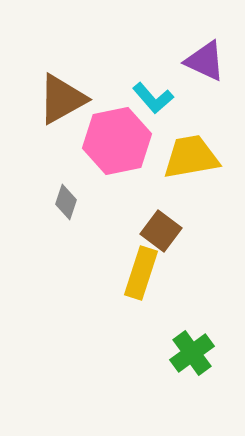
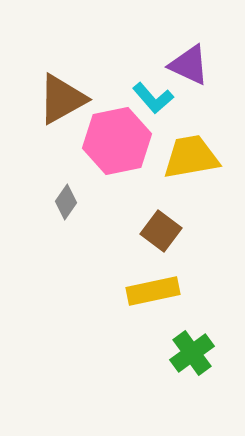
purple triangle: moved 16 px left, 4 px down
gray diamond: rotated 16 degrees clockwise
yellow rectangle: moved 12 px right, 18 px down; rotated 60 degrees clockwise
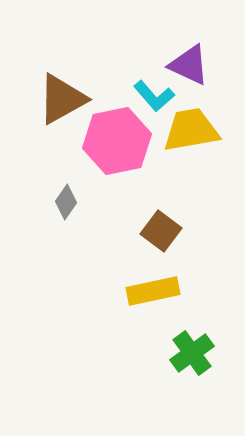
cyan L-shape: moved 1 px right, 2 px up
yellow trapezoid: moved 27 px up
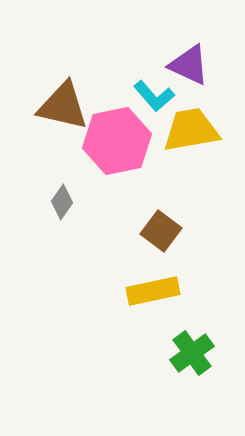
brown triangle: moved 1 px right, 7 px down; rotated 42 degrees clockwise
gray diamond: moved 4 px left
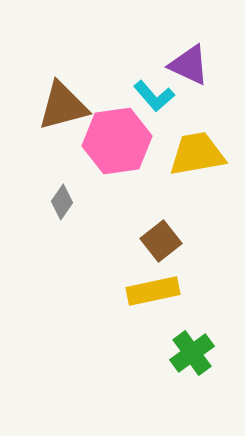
brown triangle: rotated 28 degrees counterclockwise
yellow trapezoid: moved 6 px right, 24 px down
pink hexagon: rotated 4 degrees clockwise
brown square: moved 10 px down; rotated 15 degrees clockwise
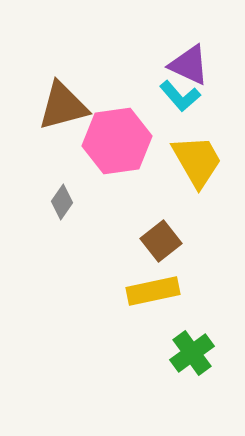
cyan L-shape: moved 26 px right
yellow trapezoid: moved 7 px down; rotated 70 degrees clockwise
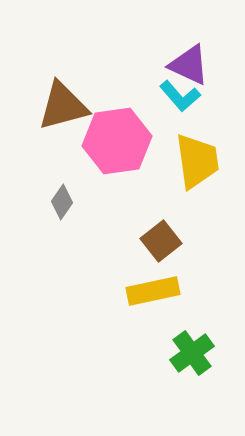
yellow trapezoid: rotated 22 degrees clockwise
